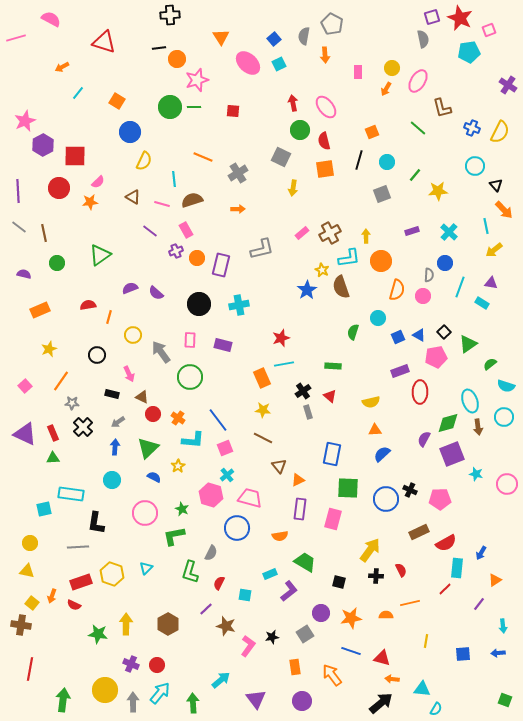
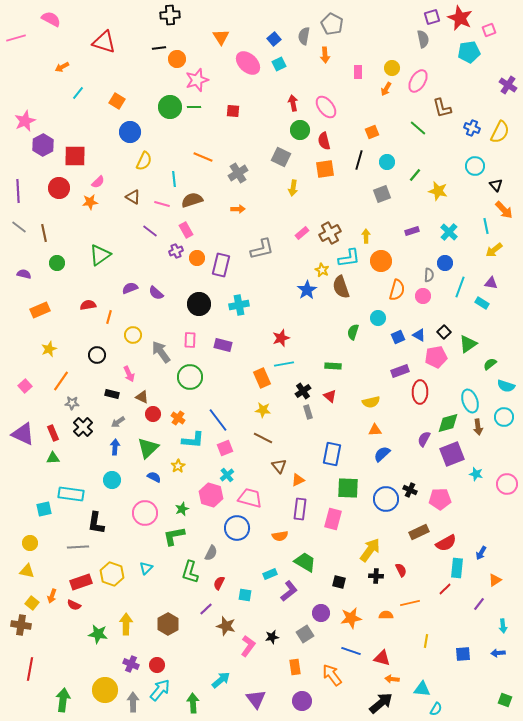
yellow star at (438, 191): rotated 18 degrees clockwise
purple triangle at (25, 434): moved 2 px left
green star at (182, 509): rotated 24 degrees clockwise
cyan arrow at (160, 693): moved 3 px up
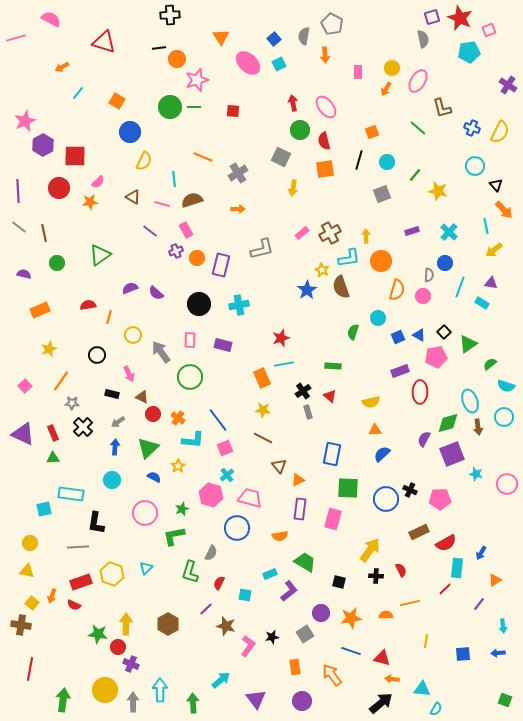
red circle at (157, 665): moved 39 px left, 18 px up
cyan arrow at (160, 690): rotated 40 degrees counterclockwise
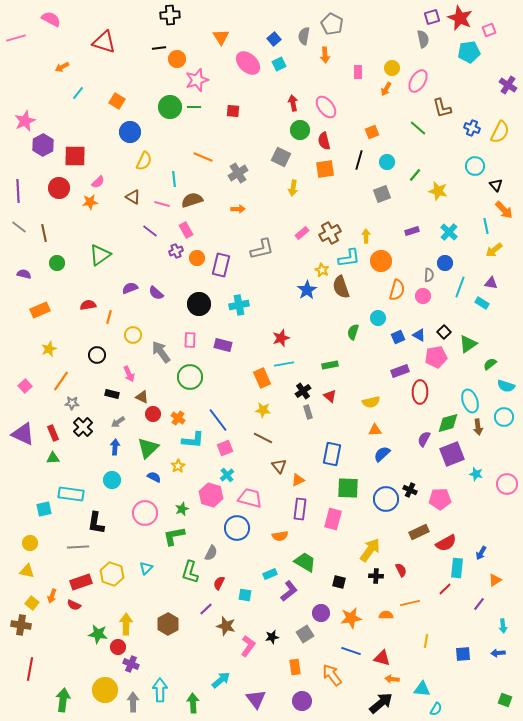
green rectangle at (333, 366): moved 3 px left, 1 px up; rotated 14 degrees counterclockwise
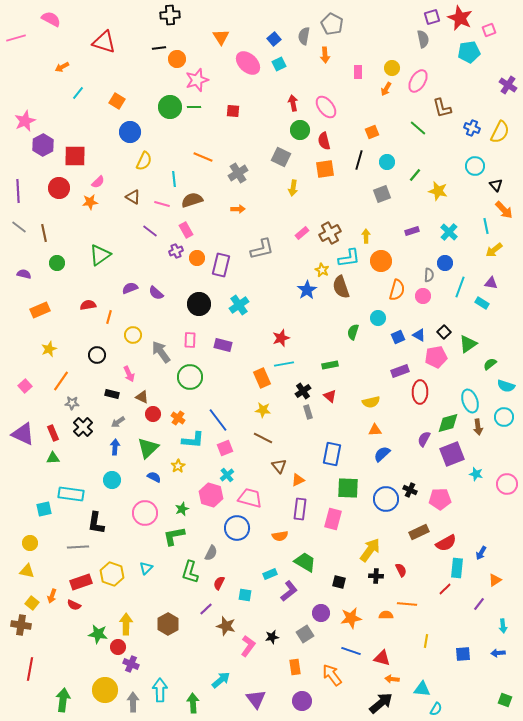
cyan cross at (239, 305): rotated 24 degrees counterclockwise
orange line at (410, 603): moved 3 px left, 1 px down; rotated 18 degrees clockwise
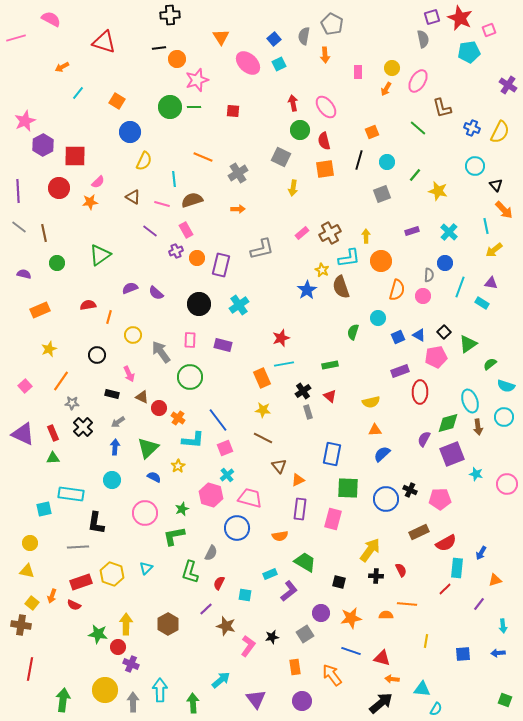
red circle at (153, 414): moved 6 px right, 6 px up
orange triangle at (495, 580): rotated 16 degrees clockwise
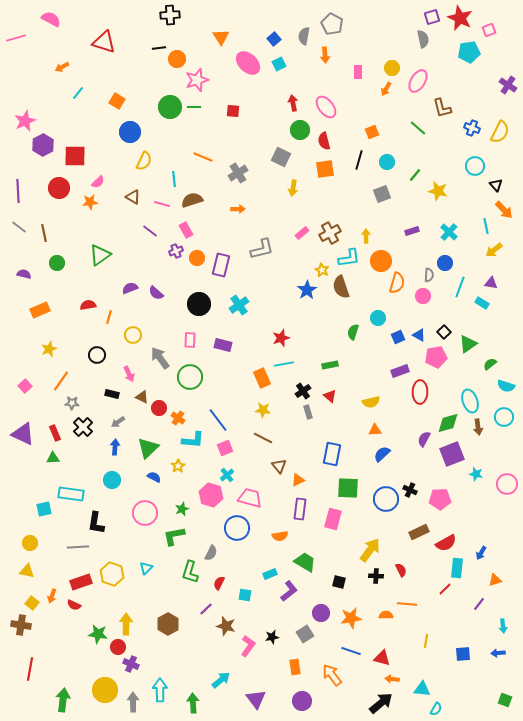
orange semicircle at (397, 290): moved 7 px up
gray arrow at (161, 352): moved 1 px left, 6 px down
red rectangle at (53, 433): moved 2 px right
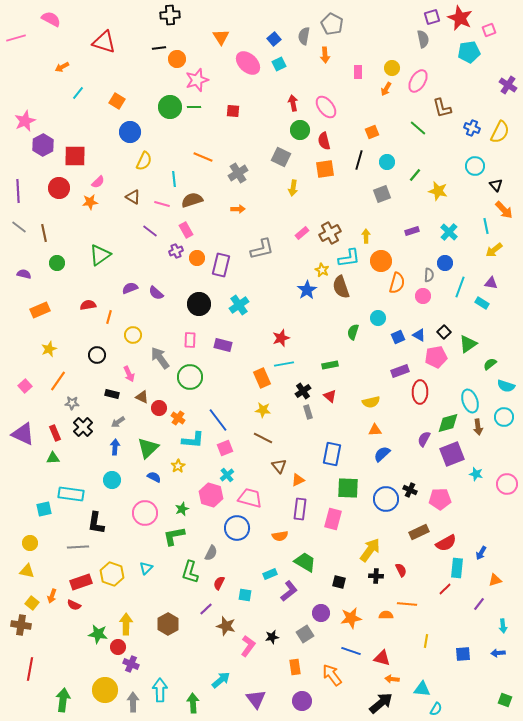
orange line at (61, 381): moved 3 px left
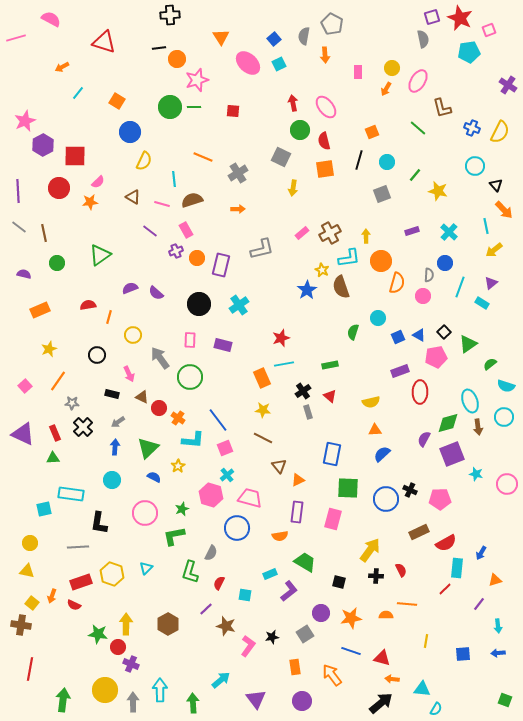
purple triangle at (491, 283): rotated 48 degrees counterclockwise
purple rectangle at (300, 509): moved 3 px left, 3 px down
black L-shape at (96, 523): moved 3 px right
cyan arrow at (503, 626): moved 5 px left
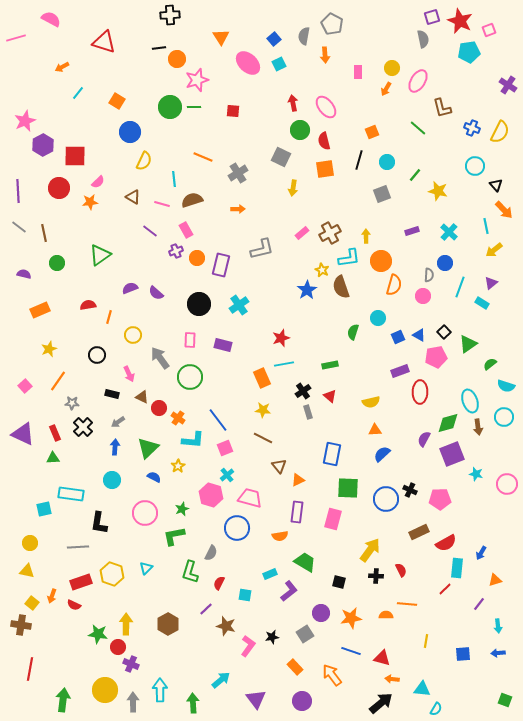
red star at (460, 18): moved 3 px down
orange semicircle at (397, 283): moved 3 px left, 2 px down
orange rectangle at (295, 667): rotated 35 degrees counterclockwise
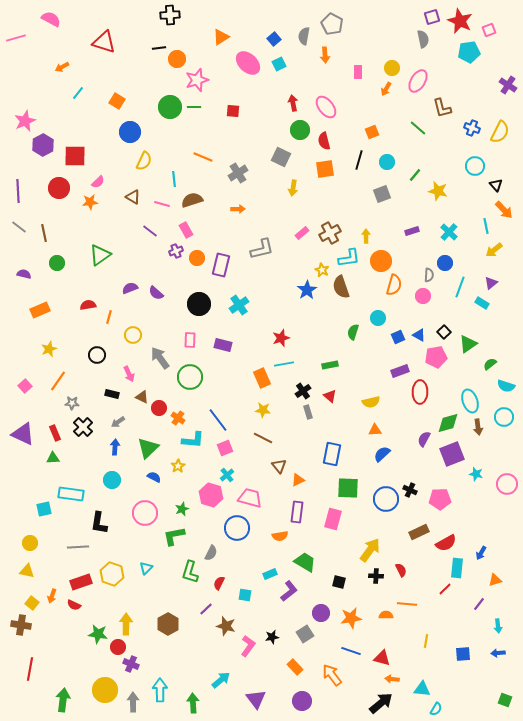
orange triangle at (221, 37): rotated 30 degrees clockwise
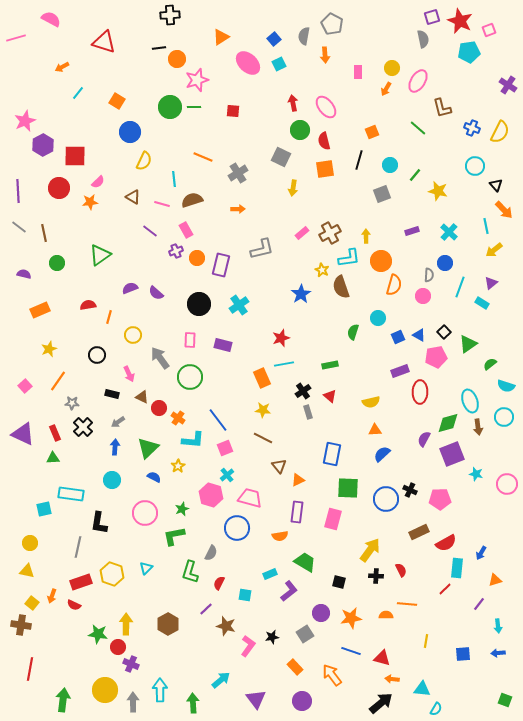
cyan circle at (387, 162): moved 3 px right, 3 px down
blue star at (307, 290): moved 6 px left, 4 px down
gray line at (78, 547): rotated 75 degrees counterclockwise
